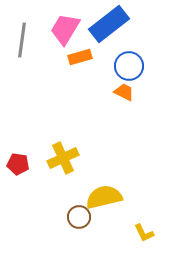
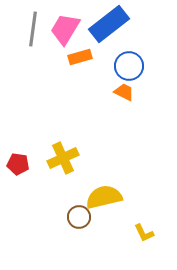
gray line: moved 11 px right, 11 px up
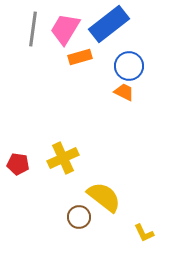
yellow semicircle: rotated 51 degrees clockwise
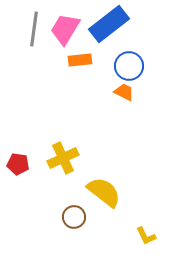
gray line: moved 1 px right
orange rectangle: moved 3 px down; rotated 10 degrees clockwise
yellow semicircle: moved 5 px up
brown circle: moved 5 px left
yellow L-shape: moved 2 px right, 3 px down
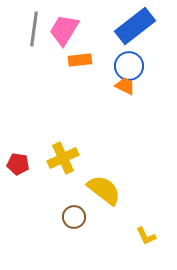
blue rectangle: moved 26 px right, 2 px down
pink trapezoid: moved 1 px left, 1 px down
orange trapezoid: moved 1 px right, 6 px up
yellow semicircle: moved 2 px up
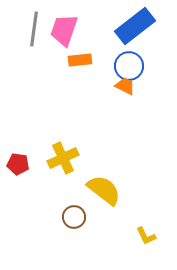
pink trapezoid: rotated 12 degrees counterclockwise
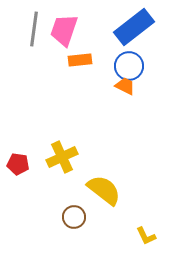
blue rectangle: moved 1 px left, 1 px down
yellow cross: moved 1 px left, 1 px up
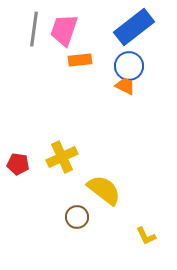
brown circle: moved 3 px right
